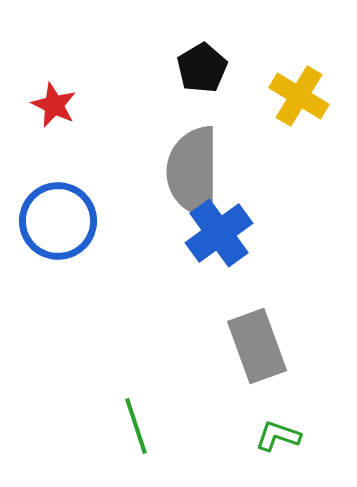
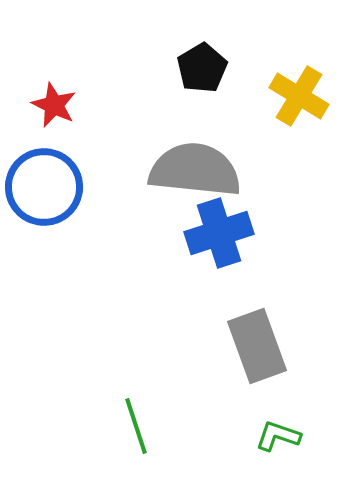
gray semicircle: moved 2 px right, 2 px up; rotated 96 degrees clockwise
blue circle: moved 14 px left, 34 px up
blue cross: rotated 18 degrees clockwise
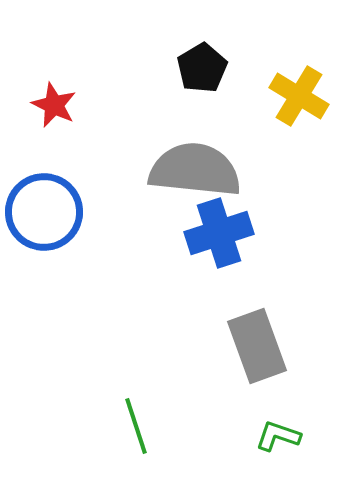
blue circle: moved 25 px down
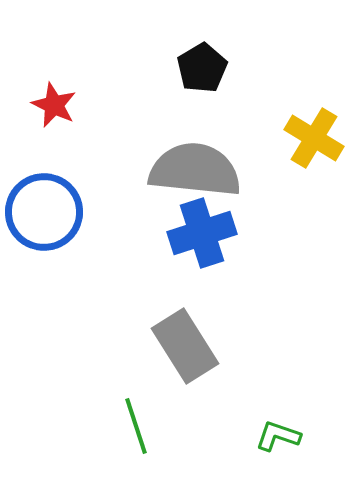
yellow cross: moved 15 px right, 42 px down
blue cross: moved 17 px left
gray rectangle: moved 72 px left; rotated 12 degrees counterclockwise
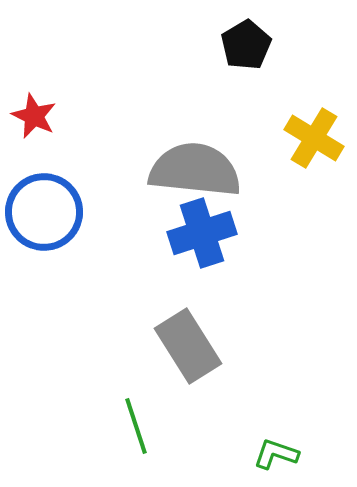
black pentagon: moved 44 px right, 23 px up
red star: moved 20 px left, 11 px down
gray rectangle: moved 3 px right
green L-shape: moved 2 px left, 18 px down
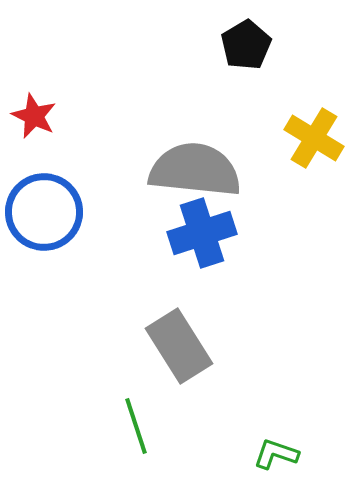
gray rectangle: moved 9 px left
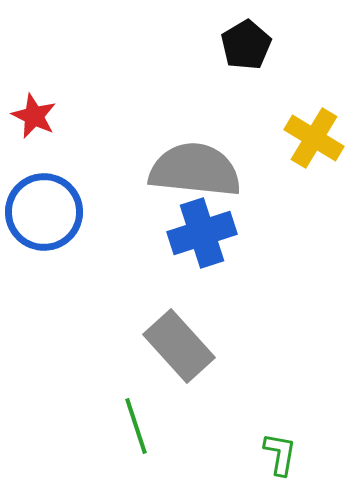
gray rectangle: rotated 10 degrees counterclockwise
green L-shape: moved 4 px right; rotated 81 degrees clockwise
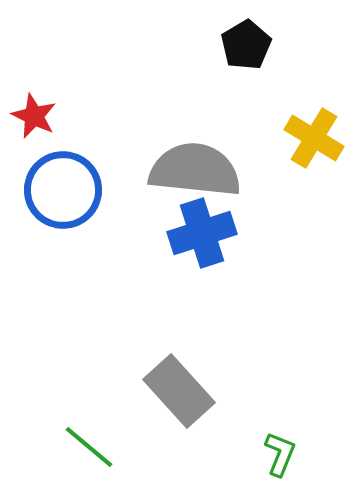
blue circle: moved 19 px right, 22 px up
gray rectangle: moved 45 px down
green line: moved 47 px left, 21 px down; rotated 32 degrees counterclockwise
green L-shape: rotated 12 degrees clockwise
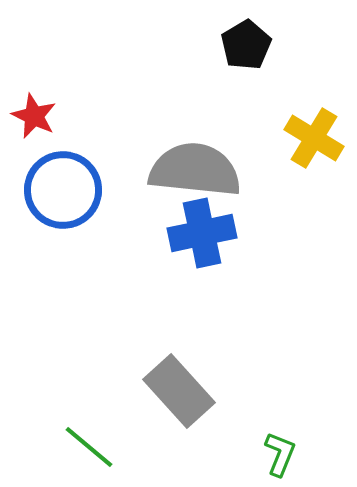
blue cross: rotated 6 degrees clockwise
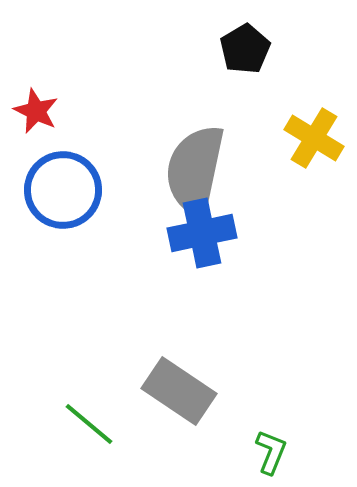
black pentagon: moved 1 px left, 4 px down
red star: moved 2 px right, 5 px up
gray semicircle: rotated 84 degrees counterclockwise
gray rectangle: rotated 14 degrees counterclockwise
green line: moved 23 px up
green L-shape: moved 9 px left, 2 px up
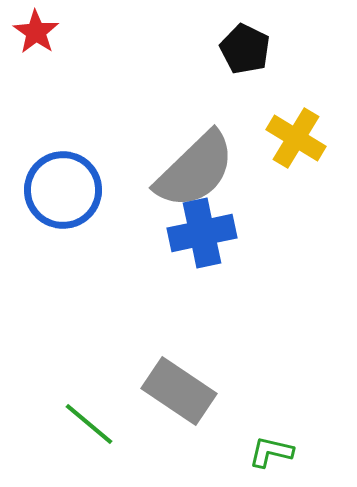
black pentagon: rotated 15 degrees counterclockwise
red star: moved 79 px up; rotated 9 degrees clockwise
yellow cross: moved 18 px left
gray semicircle: rotated 146 degrees counterclockwise
green L-shape: rotated 99 degrees counterclockwise
